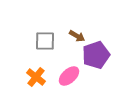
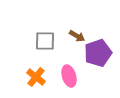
purple pentagon: moved 2 px right, 2 px up
pink ellipse: rotated 65 degrees counterclockwise
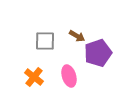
orange cross: moved 2 px left
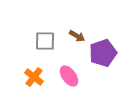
purple pentagon: moved 5 px right
pink ellipse: rotated 20 degrees counterclockwise
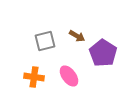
gray square: rotated 15 degrees counterclockwise
purple pentagon: rotated 20 degrees counterclockwise
orange cross: rotated 30 degrees counterclockwise
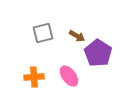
gray square: moved 2 px left, 8 px up
purple pentagon: moved 5 px left
orange cross: rotated 12 degrees counterclockwise
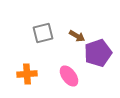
purple pentagon: rotated 20 degrees clockwise
orange cross: moved 7 px left, 3 px up
